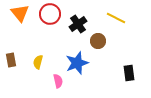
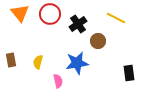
blue star: rotated 10 degrees clockwise
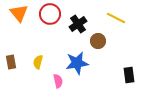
orange triangle: moved 1 px left
brown rectangle: moved 2 px down
black rectangle: moved 2 px down
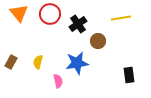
yellow line: moved 5 px right; rotated 36 degrees counterclockwise
brown rectangle: rotated 40 degrees clockwise
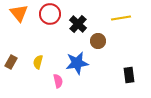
black cross: rotated 12 degrees counterclockwise
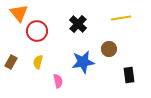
red circle: moved 13 px left, 17 px down
brown circle: moved 11 px right, 8 px down
blue star: moved 6 px right, 1 px up
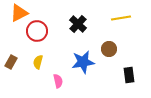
orange triangle: rotated 42 degrees clockwise
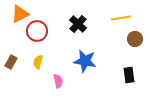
orange triangle: moved 1 px right, 1 px down
brown circle: moved 26 px right, 10 px up
blue star: moved 2 px right, 1 px up; rotated 20 degrees clockwise
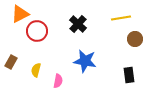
yellow semicircle: moved 2 px left, 8 px down
pink semicircle: rotated 24 degrees clockwise
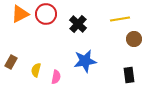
yellow line: moved 1 px left, 1 px down
red circle: moved 9 px right, 17 px up
brown circle: moved 1 px left
blue star: rotated 20 degrees counterclockwise
pink semicircle: moved 2 px left, 4 px up
